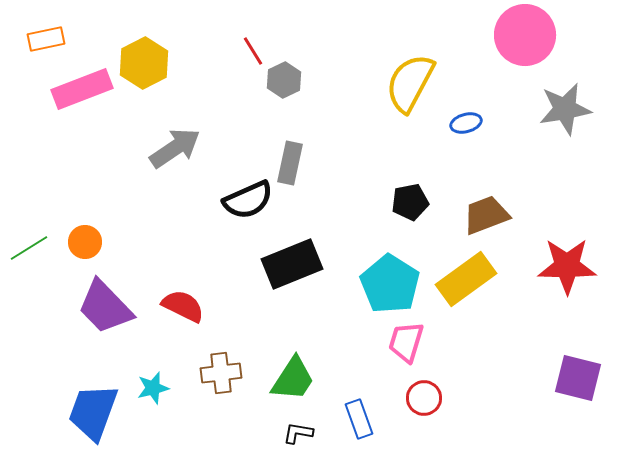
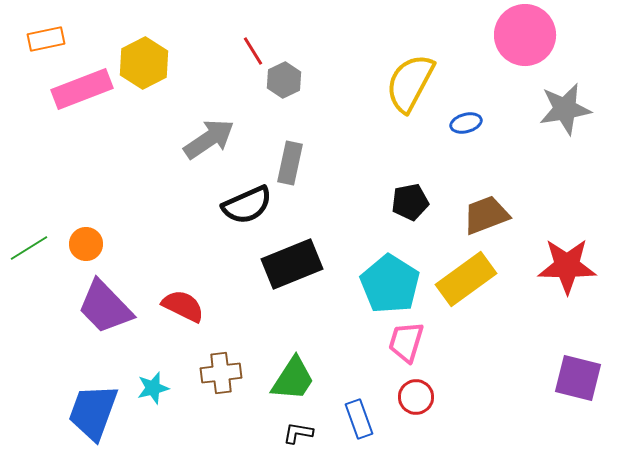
gray arrow: moved 34 px right, 9 px up
black semicircle: moved 1 px left, 5 px down
orange circle: moved 1 px right, 2 px down
red circle: moved 8 px left, 1 px up
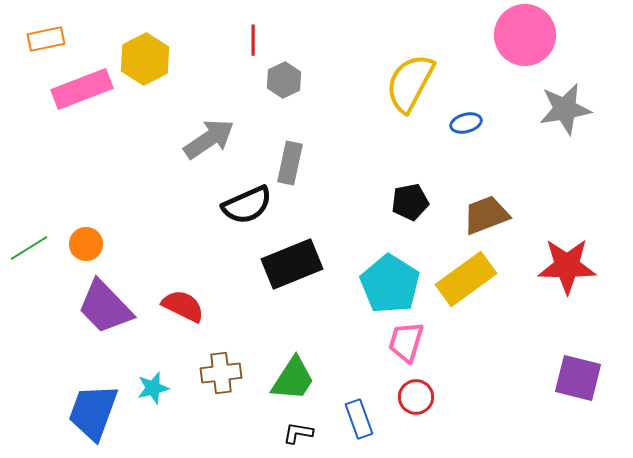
red line: moved 11 px up; rotated 32 degrees clockwise
yellow hexagon: moved 1 px right, 4 px up
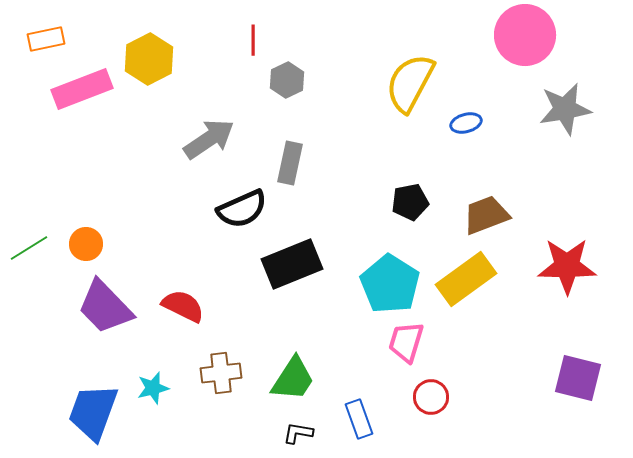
yellow hexagon: moved 4 px right
gray hexagon: moved 3 px right
black semicircle: moved 5 px left, 4 px down
red circle: moved 15 px right
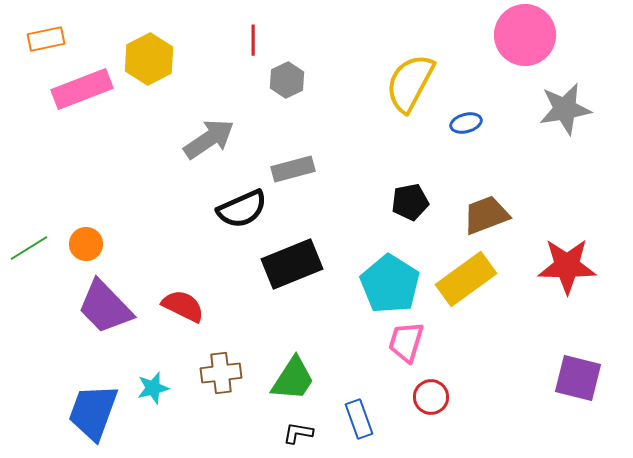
gray rectangle: moved 3 px right, 6 px down; rotated 63 degrees clockwise
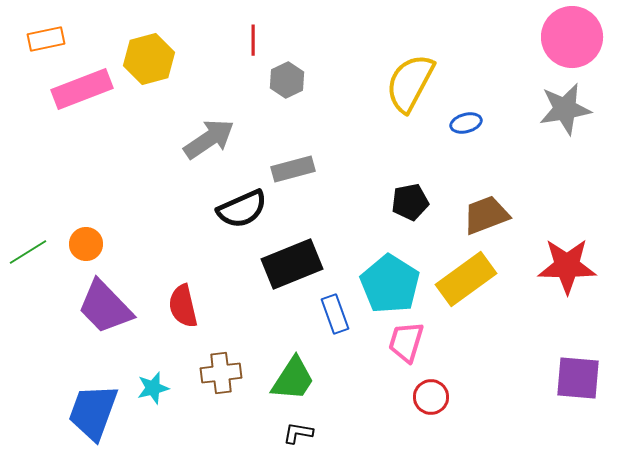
pink circle: moved 47 px right, 2 px down
yellow hexagon: rotated 12 degrees clockwise
green line: moved 1 px left, 4 px down
red semicircle: rotated 129 degrees counterclockwise
purple square: rotated 9 degrees counterclockwise
blue rectangle: moved 24 px left, 105 px up
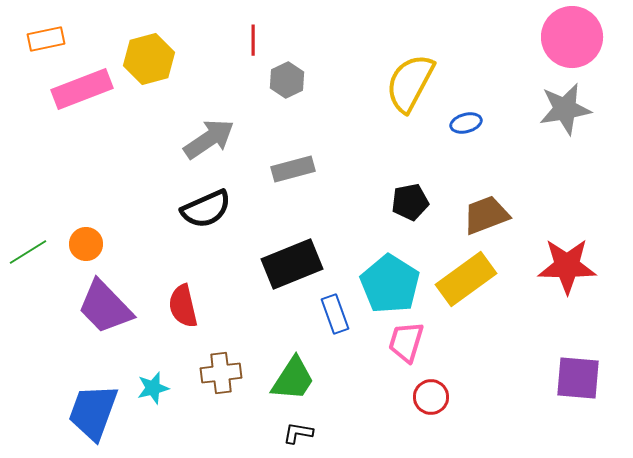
black semicircle: moved 36 px left
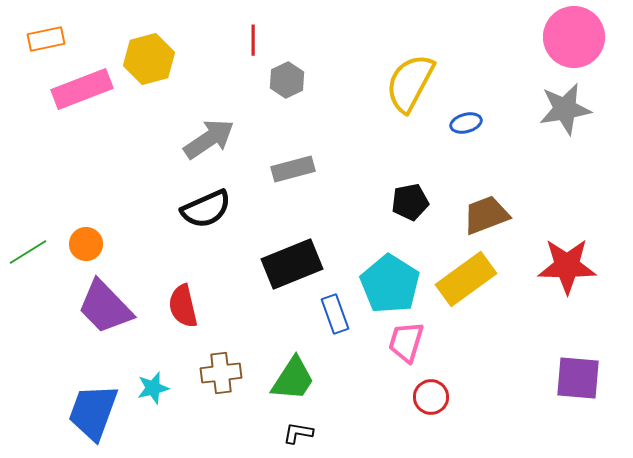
pink circle: moved 2 px right
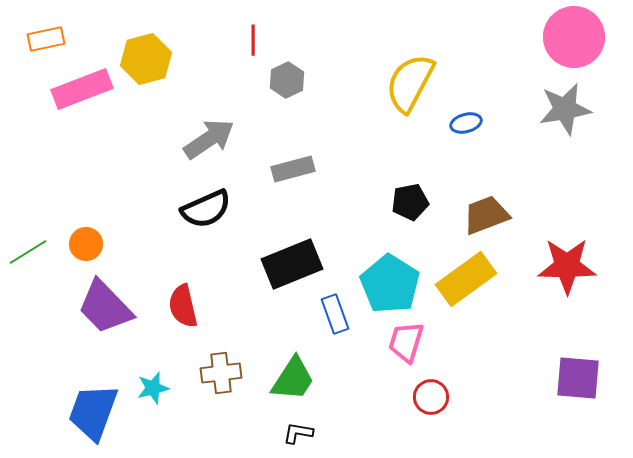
yellow hexagon: moved 3 px left
